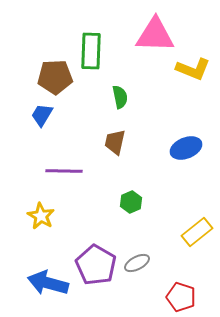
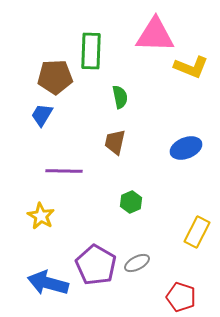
yellow L-shape: moved 2 px left, 2 px up
yellow rectangle: rotated 24 degrees counterclockwise
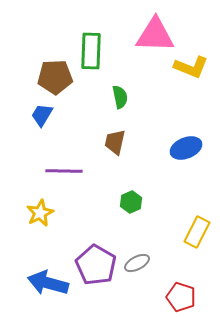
yellow star: moved 1 px left, 3 px up; rotated 16 degrees clockwise
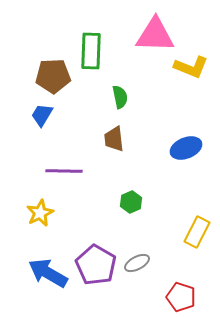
brown pentagon: moved 2 px left, 1 px up
brown trapezoid: moved 1 px left, 3 px up; rotated 20 degrees counterclockwise
blue arrow: moved 10 px up; rotated 15 degrees clockwise
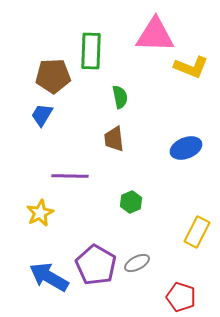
purple line: moved 6 px right, 5 px down
blue arrow: moved 1 px right, 4 px down
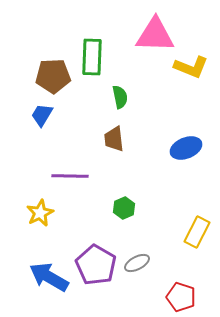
green rectangle: moved 1 px right, 6 px down
green hexagon: moved 7 px left, 6 px down
